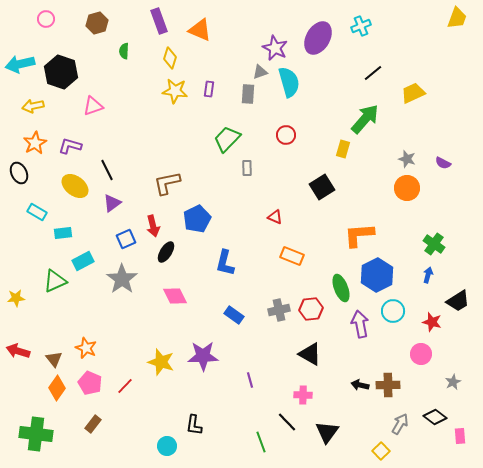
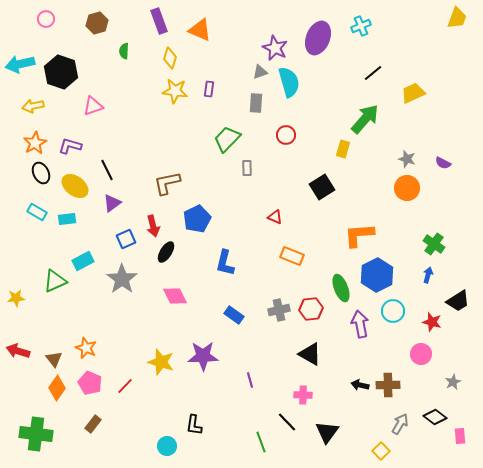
purple ellipse at (318, 38): rotated 8 degrees counterclockwise
gray rectangle at (248, 94): moved 8 px right, 9 px down
black ellipse at (19, 173): moved 22 px right
cyan rectangle at (63, 233): moved 4 px right, 14 px up
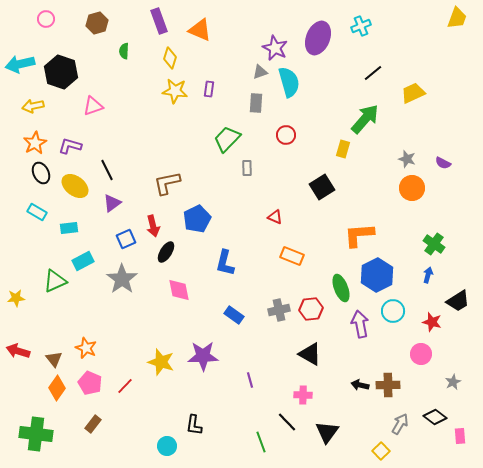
orange circle at (407, 188): moved 5 px right
cyan rectangle at (67, 219): moved 2 px right, 9 px down
pink diamond at (175, 296): moved 4 px right, 6 px up; rotated 15 degrees clockwise
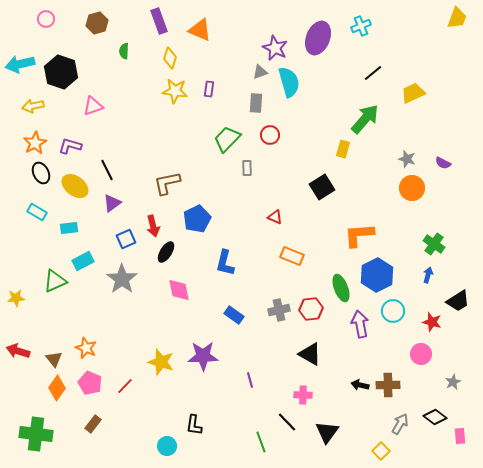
red circle at (286, 135): moved 16 px left
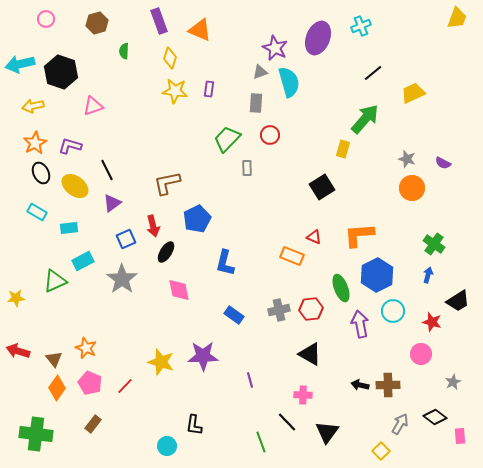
red triangle at (275, 217): moved 39 px right, 20 px down
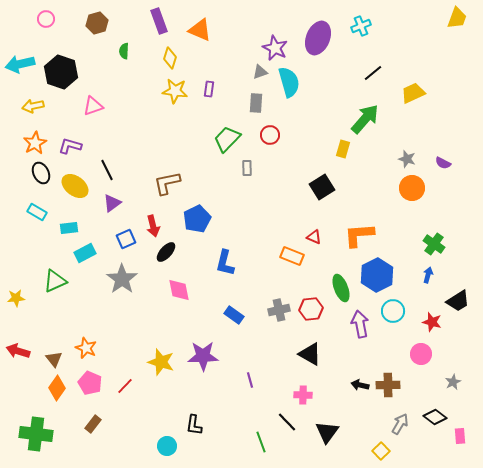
black ellipse at (166, 252): rotated 10 degrees clockwise
cyan rectangle at (83, 261): moved 2 px right, 8 px up
